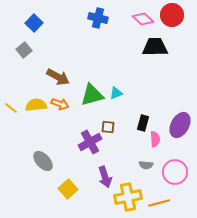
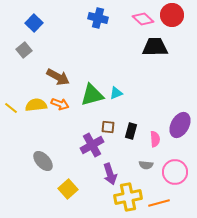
black rectangle: moved 12 px left, 8 px down
purple cross: moved 2 px right, 3 px down
purple arrow: moved 5 px right, 3 px up
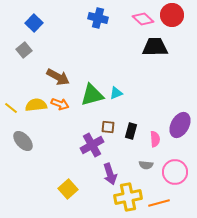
gray ellipse: moved 20 px left, 20 px up
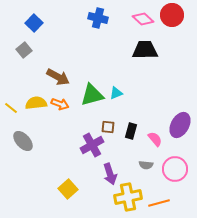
black trapezoid: moved 10 px left, 3 px down
yellow semicircle: moved 2 px up
pink semicircle: rotated 35 degrees counterclockwise
pink circle: moved 3 px up
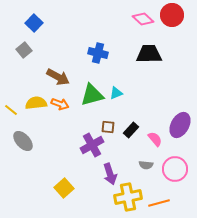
blue cross: moved 35 px down
black trapezoid: moved 4 px right, 4 px down
yellow line: moved 2 px down
black rectangle: moved 1 px up; rotated 28 degrees clockwise
yellow square: moved 4 px left, 1 px up
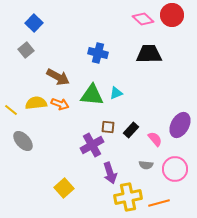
gray square: moved 2 px right
green triangle: rotated 20 degrees clockwise
purple arrow: moved 1 px up
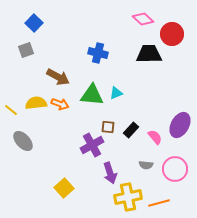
red circle: moved 19 px down
gray square: rotated 21 degrees clockwise
pink semicircle: moved 2 px up
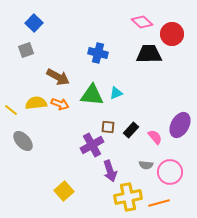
pink diamond: moved 1 px left, 3 px down
pink circle: moved 5 px left, 3 px down
purple arrow: moved 2 px up
yellow square: moved 3 px down
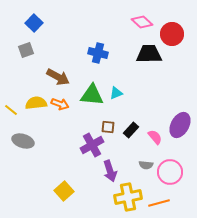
gray ellipse: rotated 30 degrees counterclockwise
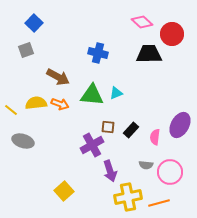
pink semicircle: rotated 133 degrees counterclockwise
